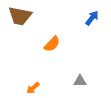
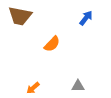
blue arrow: moved 6 px left
gray triangle: moved 2 px left, 5 px down
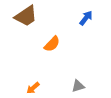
brown trapezoid: moved 6 px right; rotated 45 degrees counterclockwise
gray triangle: rotated 16 degrees counterclockwise
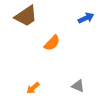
blue arrow: rotated 28 degrees clockwise
orange semicircle: moved 1 px up
gray triangle: rotated 40 degrees clockwise
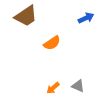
orange semicircle: rotated 12 degrees clockwise
orange arrow: moved 20 px right
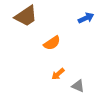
orange arrow: moved 5 px right, 14 px up
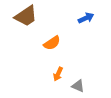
orange arrow: rotated 24 degrees counterclockwise
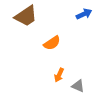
blue arrow: moved 2 px left, 4 px up
orange arrow: moved 1 px right, 1 px down
